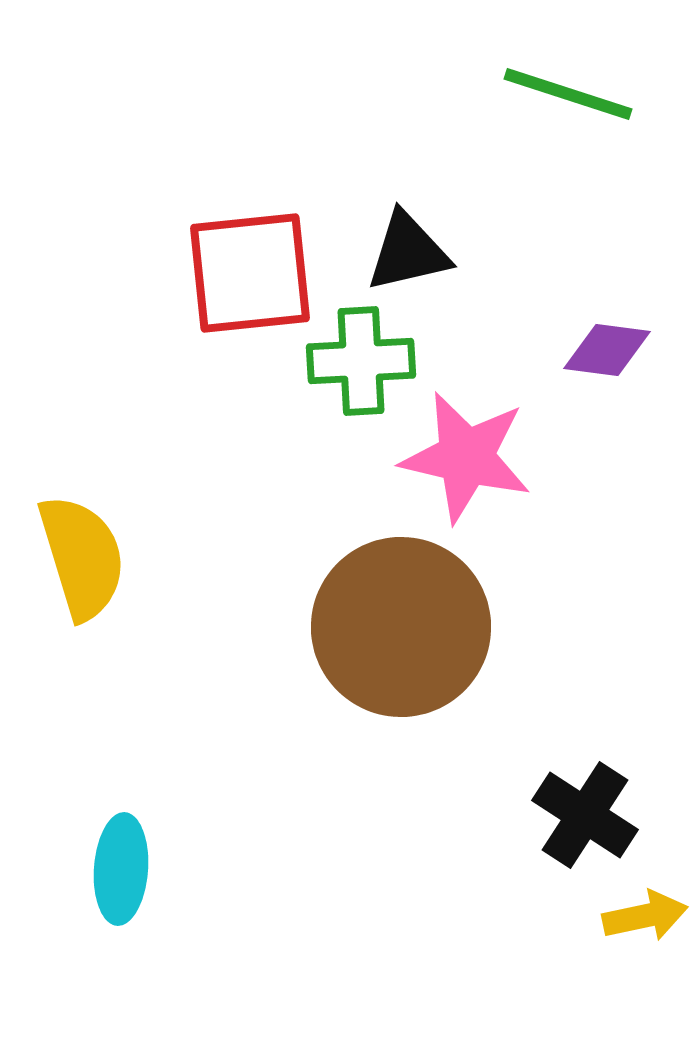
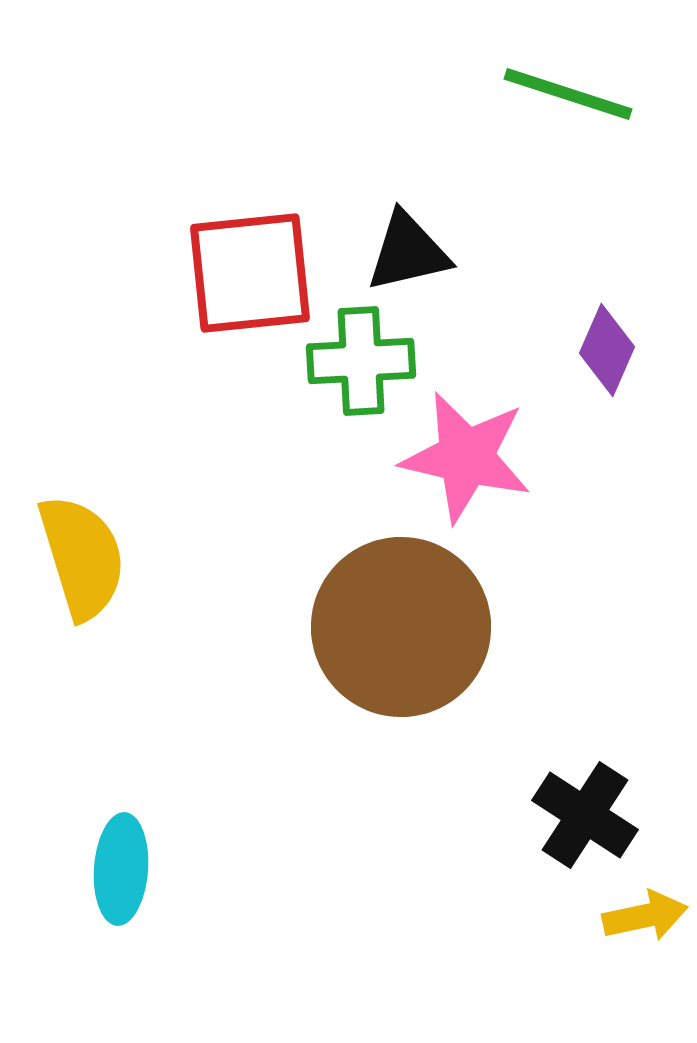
purple diamond: rotated 74 degrees counterclockwise
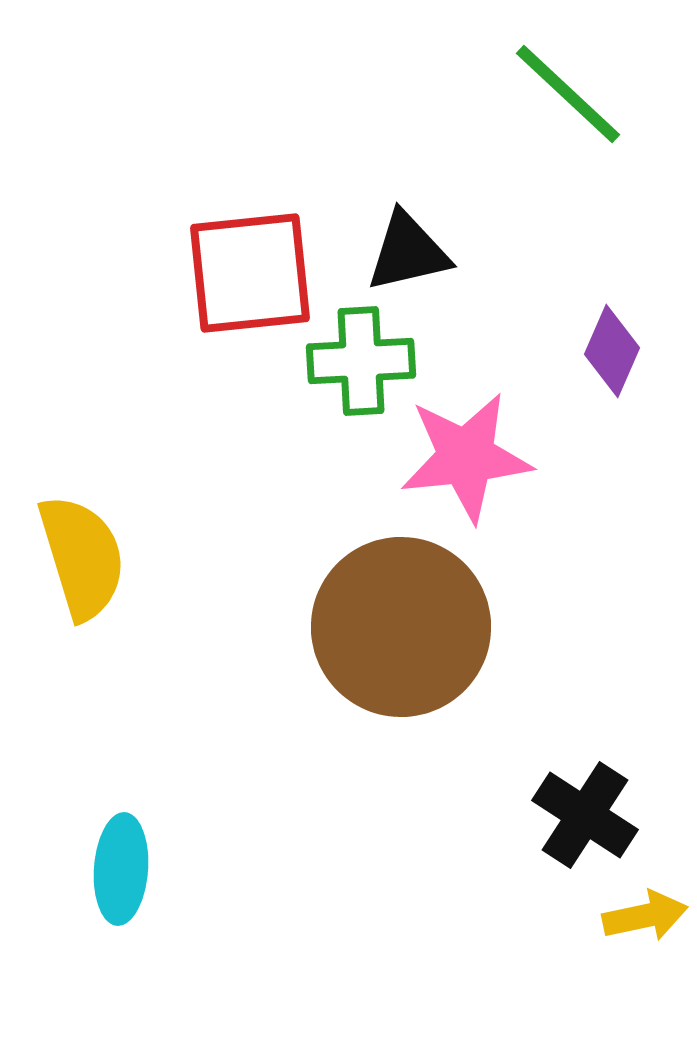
green line: rotated 25 degrees clockwise
purple diamond: moved 5 px right, 1 px down
pink star: rotated 19 degrees counterclockwise
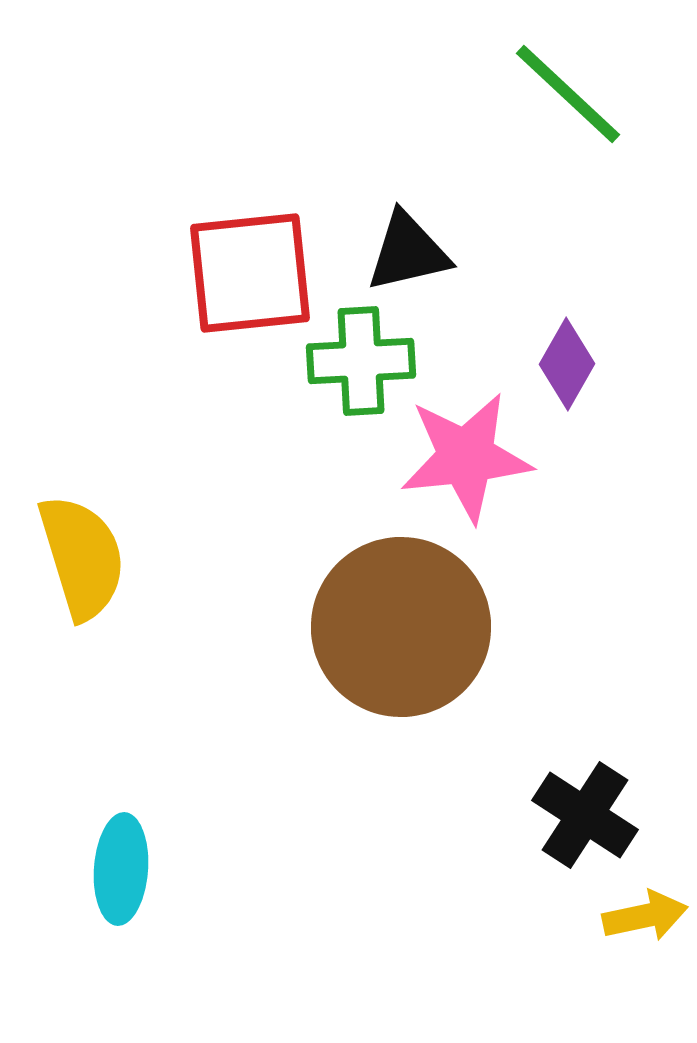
purple diamond: moved 45 px left, 13 px down; rotated 6 degrees clockwise
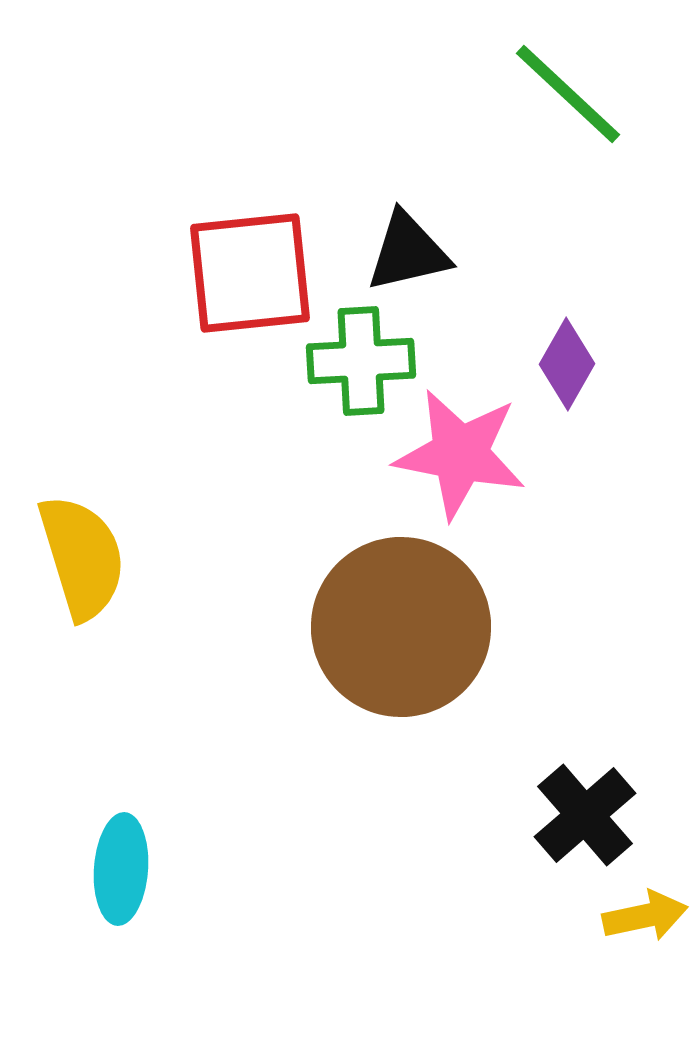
pink star: moved 6 px left, 3 px up; rotated 17 degrees clockwise
black cross: rotated 16 degrees clockwise
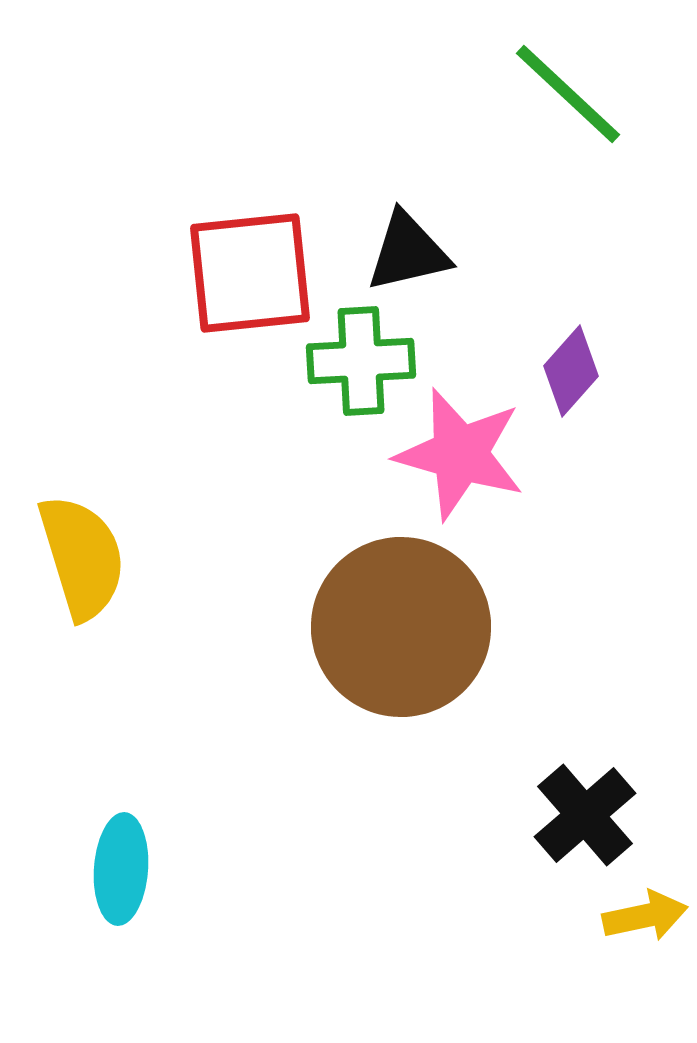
purple diamond: moved 4 px right, 7 px down; rotated 12 degrees clockwise
pink star: rotated 5 degrees clockwise
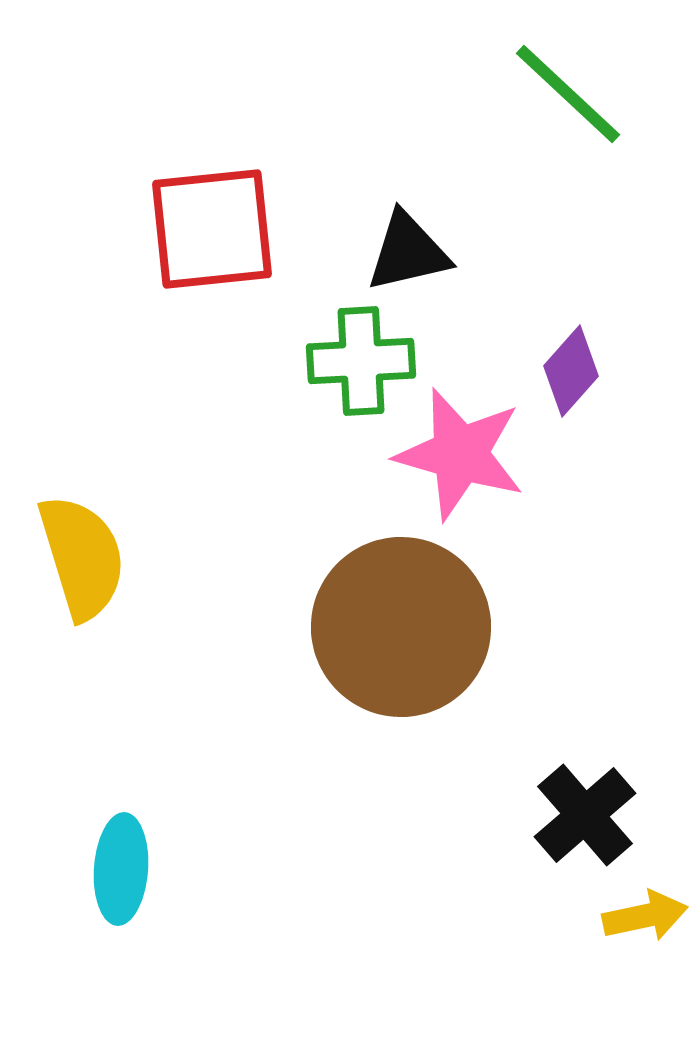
red square: moved 38 px left, 44 px up
